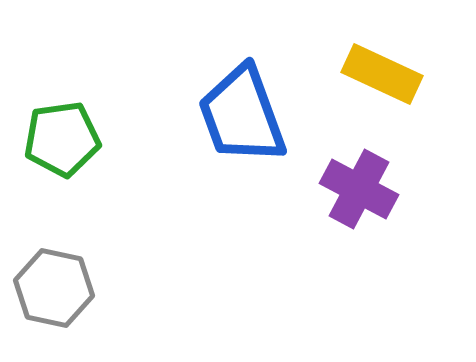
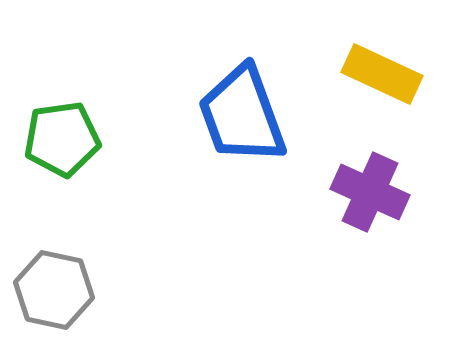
purple cross: moved 11 px right, 3 px down; rotated 4 degrees counterclockwise
gray hexagon: moved 2 px down
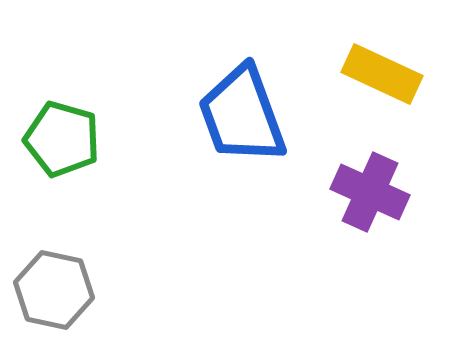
green pentagon: rotated 24 degrees clockwise
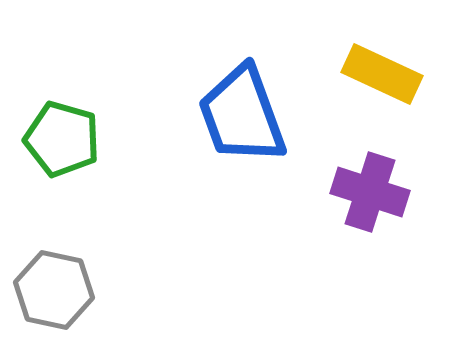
purple cross: rotated 6 degrees counterclockwise
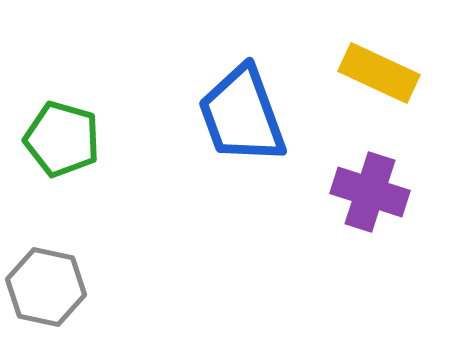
yellow rectangle: moved 3 px left, 1 px up
gray hexagon: moved 8 px left, 3 px up
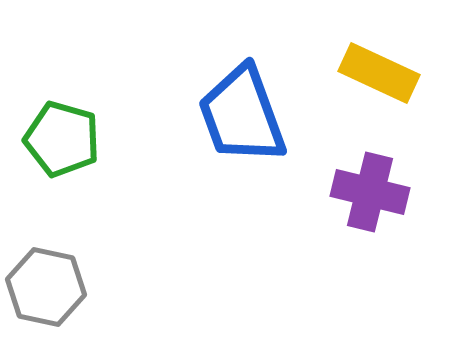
purple cross: rotated 4 degrees counterclockwise
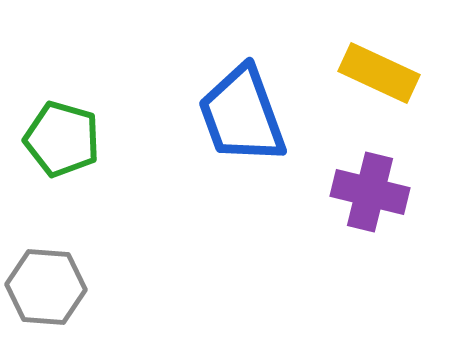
gray hexagon: rotated 8 degrees counterclockwise
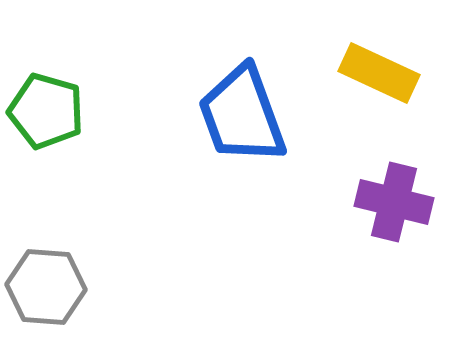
green pentagon: moved 16 px left, 28 px up
purple cross: moved 24 px right, 10 px down
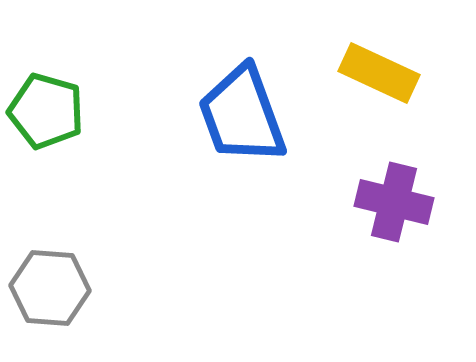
gray hexagon: moved 4 px right, 1 px down
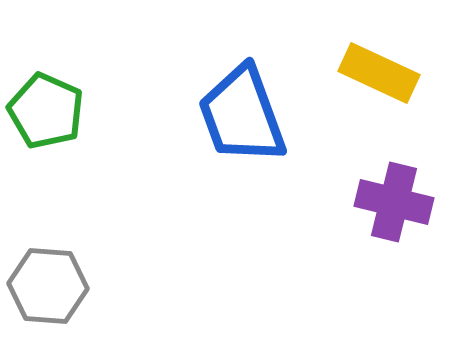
green pentagon: rotated 8 degrees clockwise
gray hexagon: moved 2 px left, 2 px up
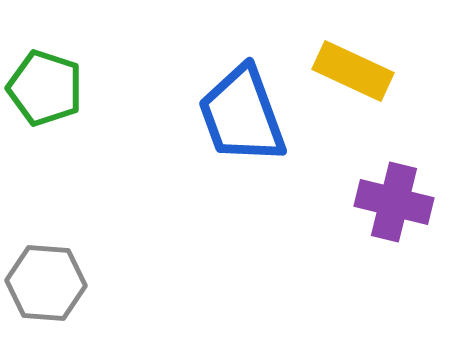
yellow rectangle: moved 26 px left, 2 px up
green pentagon: moved 1 px left, 23 px up; rotated 6 degrees counterclockwise
gray hexagon: moved 2 px left, 3 px up
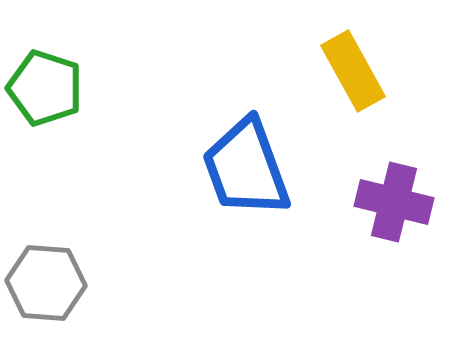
yellow rectangle: rotated 36 degrees clockwise
blue trapezoid: moved 4 px right, 53 px down
